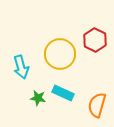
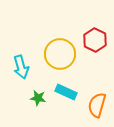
cyan rectangle: moved 3 px right, 1 px up
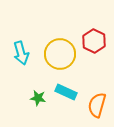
red hexagon: moved 1 px left, 1 px down
cyan arrow: moved 14 px up
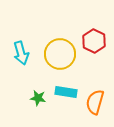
cyan rectangle: rotated 15 degrees counterclockwise
orange semicircle: moved 2 px left, 3 px up
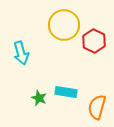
yellow circle: moved 4 px right, 29 px up
green star: moved 1 px right; rotated 14 degrees clockwise
orange semicircle: moved 2 px right, 5 px down
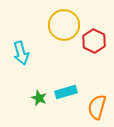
cyan rectangle: rotated 25 degrees counterclockwise
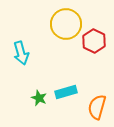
yellow circle: moved 2 px right, 1 px up
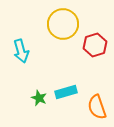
yellow circle: moved 3 px left
red hexagon: moved 1 px right, 4 px down; rotated 15 degrees clockwise
cyan arrow: moved 2 px up
orange semicircle: rotated 35 degrees counterclockwise
